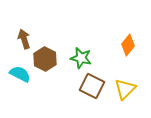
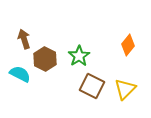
green star: moved 2 px left, 2 px up; rotated 25 degrees clockwise
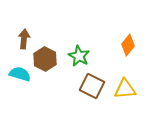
brown arrow: rotated 24 degrees clockwise
green star: rotated 10 degrees counterclockwise
cyan semicircle: rotated 10 degrees counterclockwise
yellow triangle: rotated 40 degrees clockwise
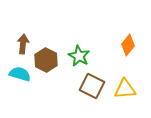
brown arrow: moved 1 px left, 5 px down
brown hexagon: moved 1 px right, 1 px down
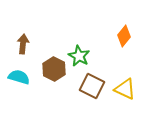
orange diamond: moved 4 px left, 9 px up
brown hexagon: moved 8 px right, 9 px down
cyan semicircle: moved 1 px left, 3 px down
yellow triangle: rotated 30 degrees clockwise
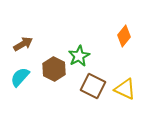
brown arrow: rotated 54 degrees clockwise
green star: rotated 15 degrees clockwise
cyan semicircle: moved 1 px right; rotated 65 degrees counterclockwise
brown square: moved 1 px right
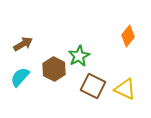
orange diamond: moved 4 px right
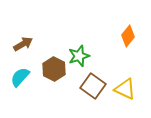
green star: rotated 10 degrees clockwise
brown square: rotated 10 degrees clockwise
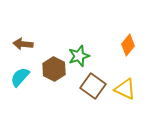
orange diamond: moved 9 px down
brown arrow: rotated 144 degrees counterclockwise
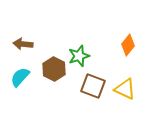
brown square: rotated 15 degrees counterclockwise
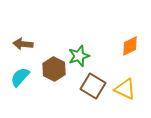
orange diamond: moved 2 px right, 1 px down; rotated 25 degrees clockwise
brown square: rotated 10 degrees clockwise
